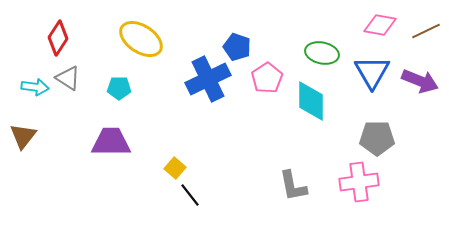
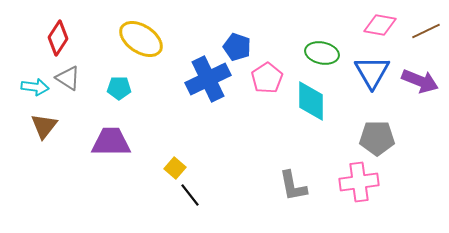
brown triangle: moved 21 px right, 10 px up
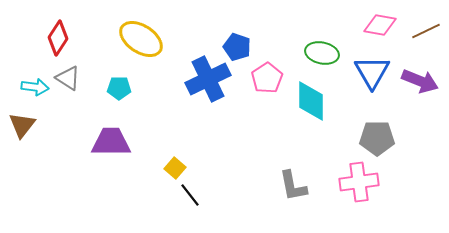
brown triangle: moved 22 px left, 1 px up
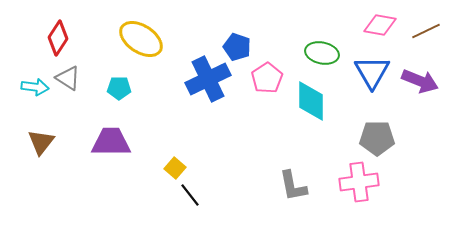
brown triangle: moved 19 px right, 17 px down
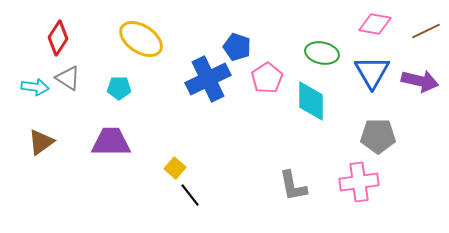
pink diamond: moved 5 px left, 1 px up
purple arrow: rotated 9 degrees counterclockwise
gray pentagon: moved 1 px right, 2 px up
brown triangle: rotated 16 degrees clockwise
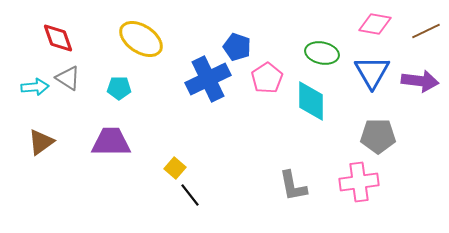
red diamond: rotated 52 degrees counterclockwise
purple arrow: rotated 6 degrees counterclockwise
cyan arrow: rotated 12 degrees counterclockwise
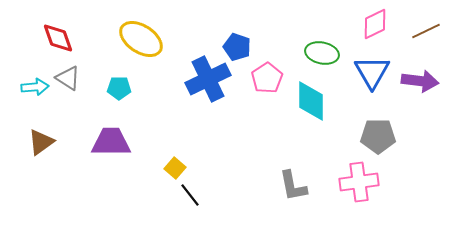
pink diamond: rotated 36 degrees counterclockwise
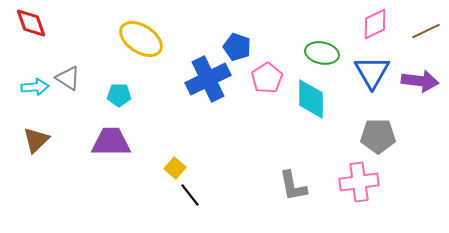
red diamond: moved 27 px left, 15 px up
cyan pentagon: moved 7 px down
cyan diamond: moved 2 px up
brown triangle: moved 5 px left, 2 px up; rotated 8 degrees counterclockwise
